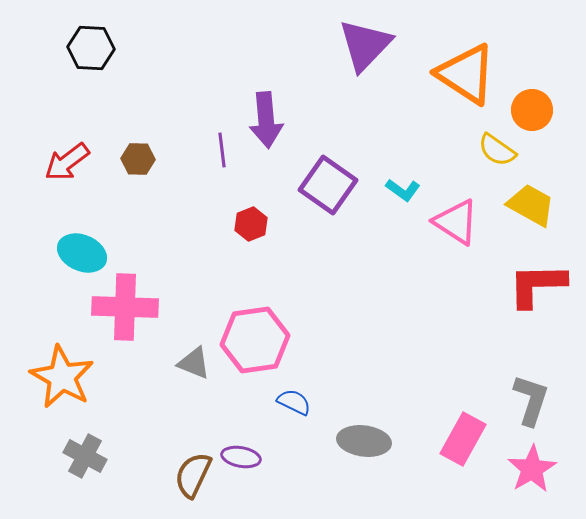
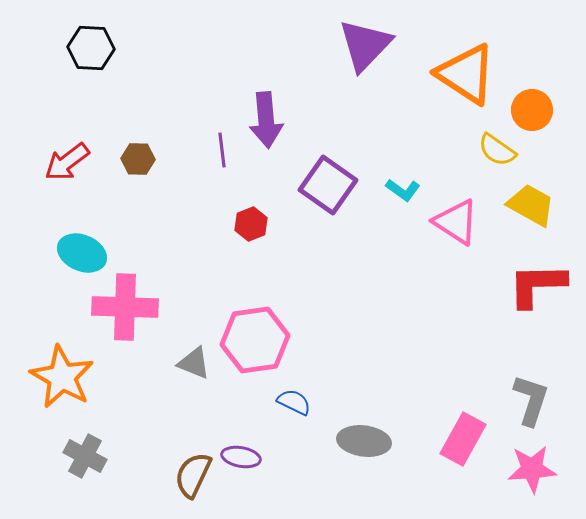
pink star: rotated 27 degrees clockwise
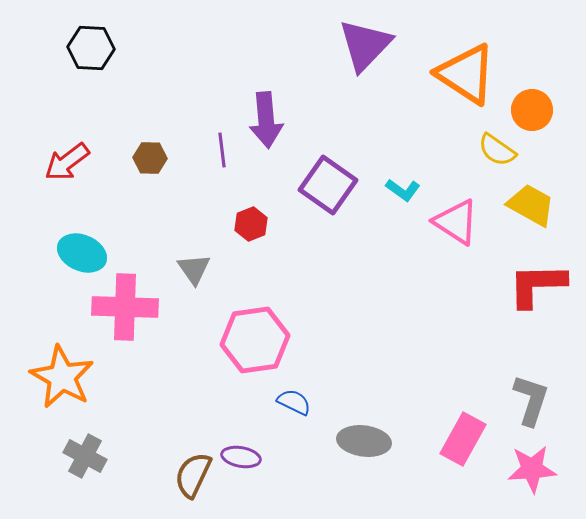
brown hexagon: moved 12 px right, 1 px up
gray triangle: moved 94 px up; rotated 33 degrees clockwise
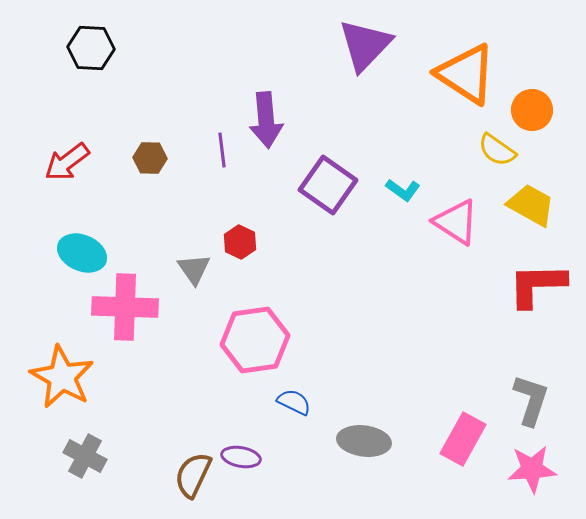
red hexagon: moved 11 px left, 18 px down; rotated 12 degrees counterclockwise
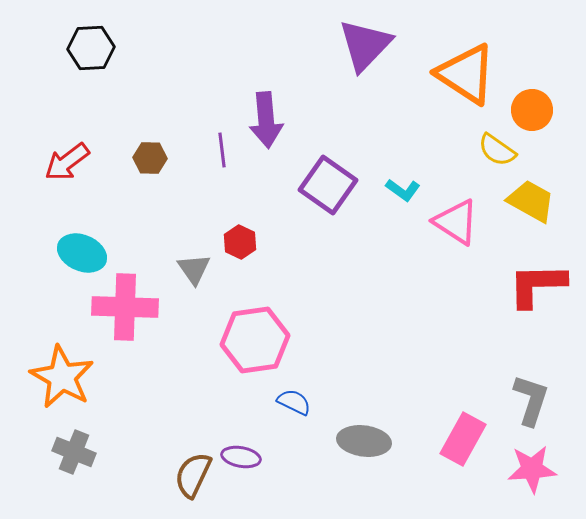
black hexagon: rotated 6 degrees counterclockwise
yellow trapezoid: moved 4 px up
gray cross: moved 11 px left, 4 px up; rotated 6 degrees counterclockwise
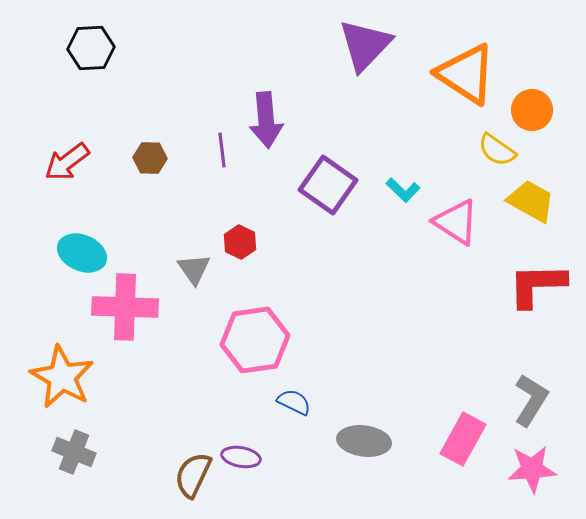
cyan L-shape: rotated 8 degrees clockwise
gray L-shape: rotated 14 degrees clockwise
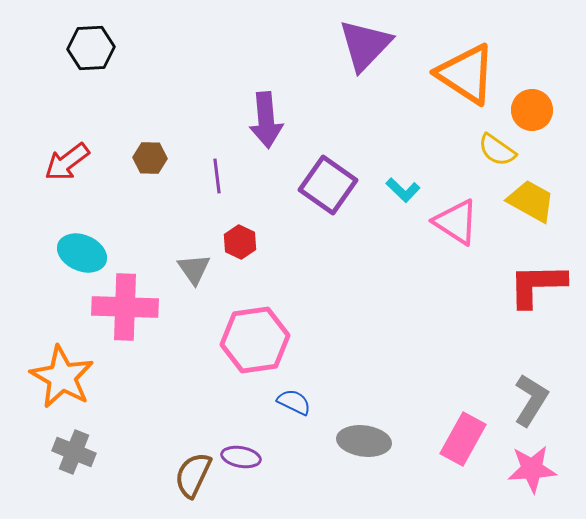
purple line: moved 5 px left, 26 px down
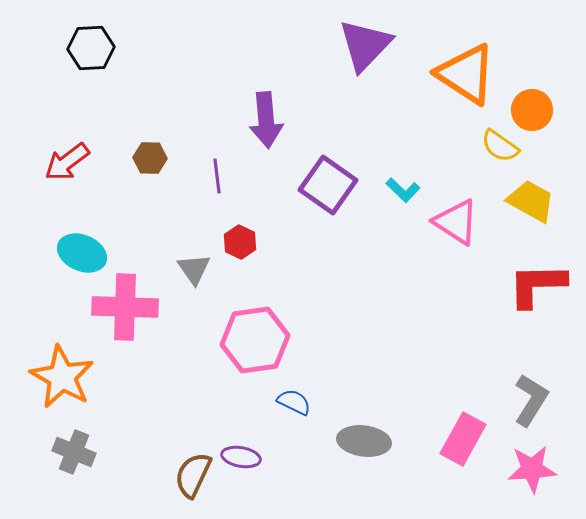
yellow semicircle: moved 3 px right, 4 px up
